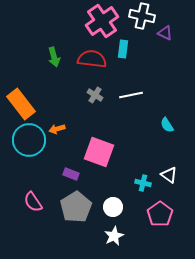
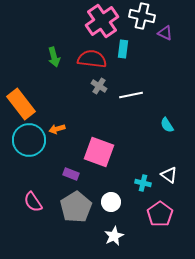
gray cross: moved 4 px right, 9 px up
white circle: moved 2 px left, 5 px up
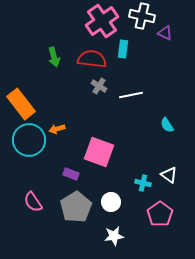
white star: rotated 18 degrees clockwise
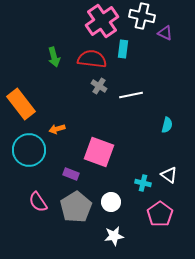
cyan semicircle: rotated 133 degrees counterclockwise
cyan circle: moved 10 px down
pink semicircle: moved 5 px right
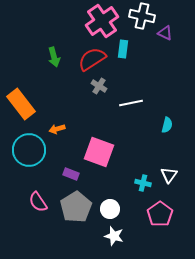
red semicircle: rotated 40 degrees counterclockwise
white line: moved 8 px down
white triangle: rotated 30 degrees clockwise
white circle: moved 1 px left, 7 px down
white star: rotated 24 degrees clockwise
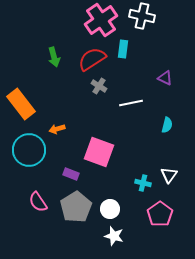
pink cross: moved 1 px left, 1 px up
purple triangle: moved 45 px down
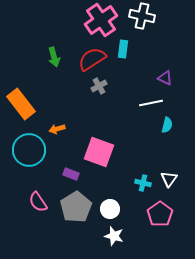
gray cross: rotated 28 degrees clockwise
white line: moved 20 px right
white triangle: moved 4 px down
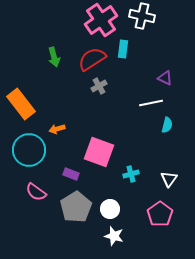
cyan cross: moved 12 px left, 9 px up; rotated 28 degrees counterclockwise
pink semicircle: moved 2 px left, 10 px up; rotated 20 degrees counterclockwise
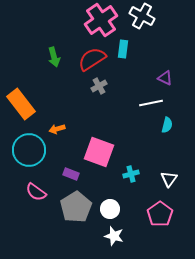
white cross: rotated 15 degrees clockwise
